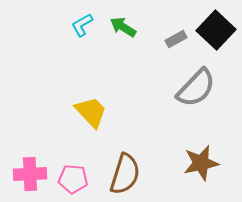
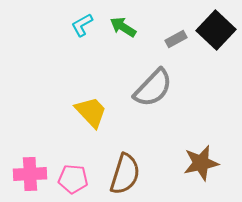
gray semicircle: moved 43 px left
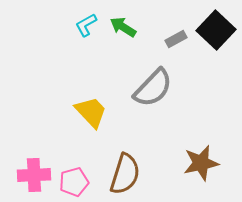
cyan L-shape: moved 4 px right
pink cross: moved 4 px right, 1 px down
pink pentagon: moved 1 px right, 3 px down; rotated 20 degrees counterclockwise
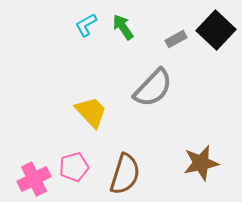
green arrow: rotated 24 degrees clockwise
pink cross: moved 4 px down; rotated 24 degrees counterclockwise
pink pentagon: moved 15 px up
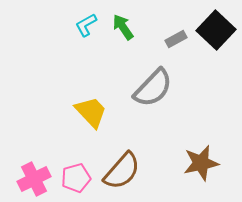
pink pentagon: moved 2 px right, 11 px down
brown semicircle: moved 3 px left, 3 px up; rotated 24 degrees clockwise
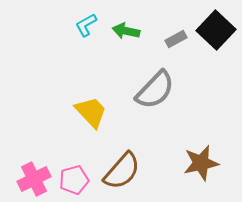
green arrow: moved 3 px right, 4 px down; rotated 44 degrees counterclockwise
gray semicircle: moved 2 px right, 2 px down
pink pentagon: moved 2 px left, 2 px down
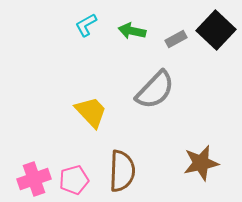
green arrow: moved 6 px right
brown semicircle: rotated 39 degrees counterclockwise
pink cross: rotated 8 degrees clockwise
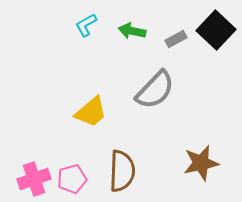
yellow trapezoid: rotated 93 degrees clockwise
pink pentagon: moved 2 px left, 1 px up
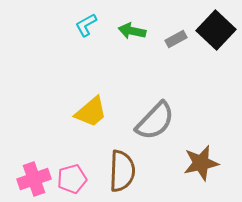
gray semicircle: moved 31 px down
